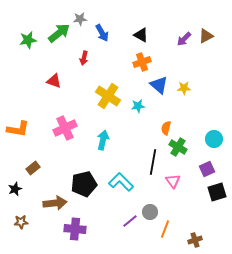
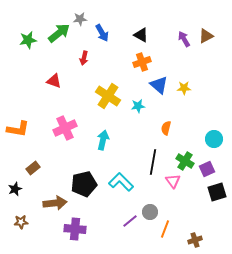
purple arrow: rotated 105 degrees clockwise
green cross: moved 7 px right, 14 px down
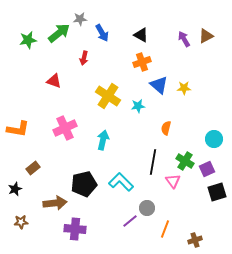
gray circle: moved 3 px left, 4 px up
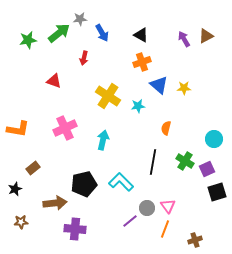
pink triangle: moved 5 px left, 25 px down
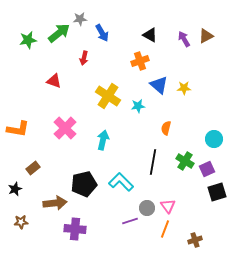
black triangle: moved 9 px right
orange cross: moved 2 px left, 1 px up
pink cross: rotated 20 degrees counterclockwise
purple line: rotated 21 degrees clockwise
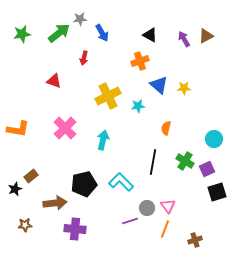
green star: moved 6 px left, 6 px up
yellow cross: rotated 30 degrees clockwise
brown rectangle: moved 2 px left, 8 px down
brown star: moved 4 px right, 3 px down
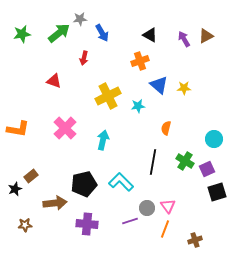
purple cross: moved 12 px right, 5 px up
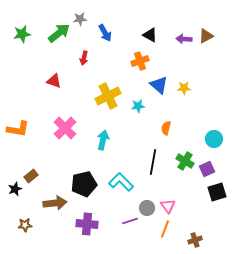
blue arrow: moved 3 px right
purple arrow: rotated 56 degrees counterclockwise
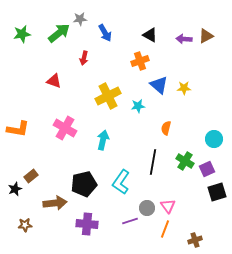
pink cross: rotated 15 degrees counterclockwise
cyan L-shape: rotated 100 degrees counterclockwise
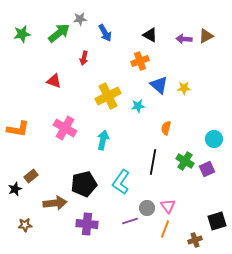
black square: moved 29 px down
